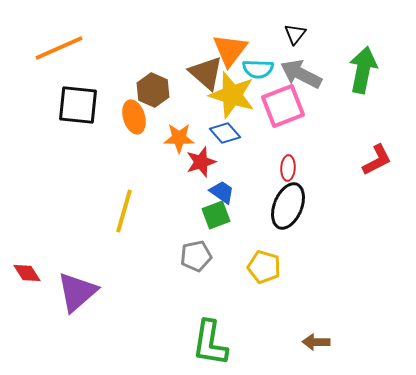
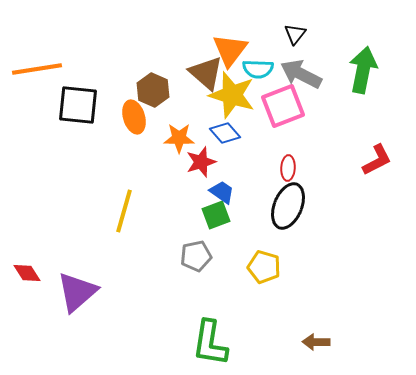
orange line: moved 22 px left, 21 px down; rotated 15 degrees clockwise
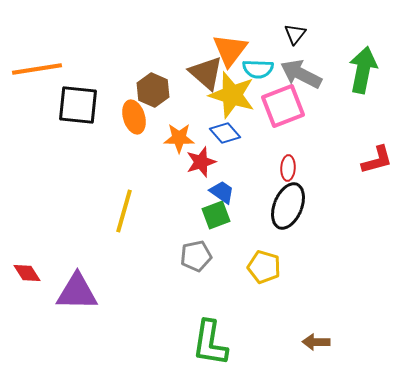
red L-shape: rotated 12 degrees clockwise
purple triangle: rotated 42 degrees clockwise
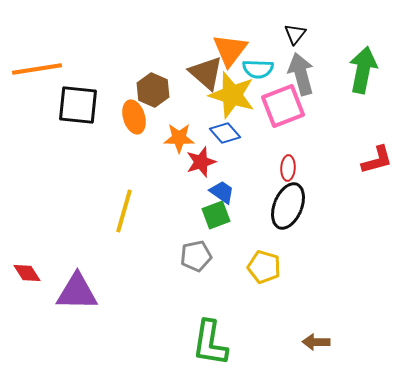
gray arrow: rotated 48 degrees clockwise
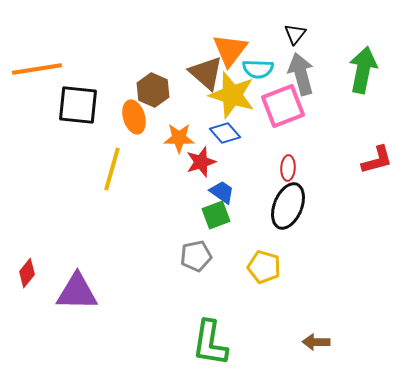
yellow line: moved 12 px left, 42 px up
red diamond: rotated 72 degrees clockwise
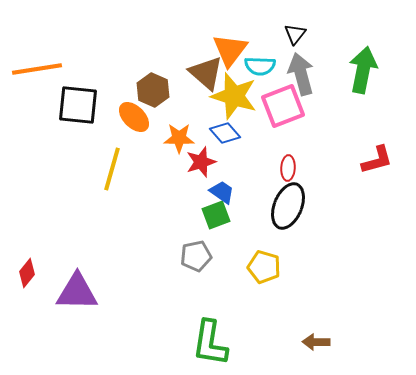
cyan semicircle: moved 2 px right, 3 px up
yellow star: moved 2 px right, 1 px down
orange ellipse: rotated 28 degrees counterclockwise
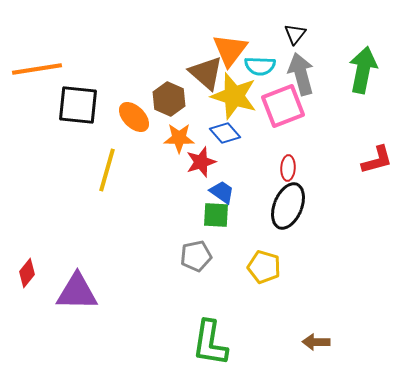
brown hexagon: moved 16 px right, 9 px down
yellow line: moved 5 px left, 1 px down
green square: rotated 24 degrees clockwise
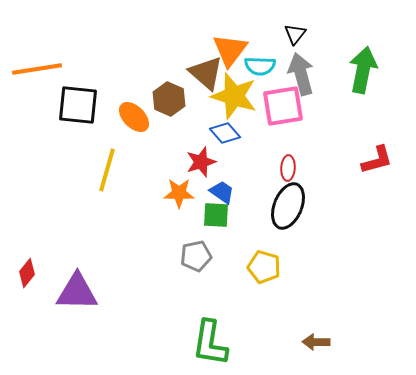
pink square: rotated 12 degrees clockwise
orange star: moved 55 px down
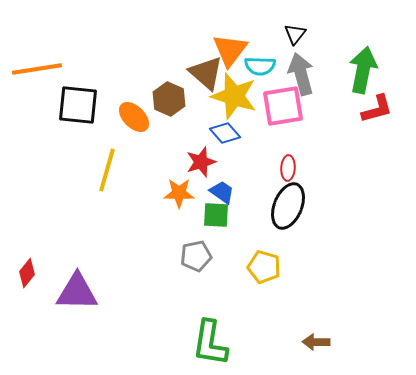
red L-shape: moved 51 px up
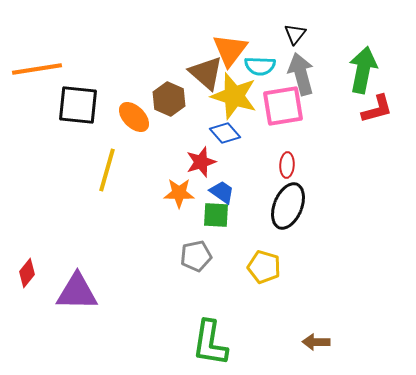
red ellipse: moved 1 px left, 3 px up
